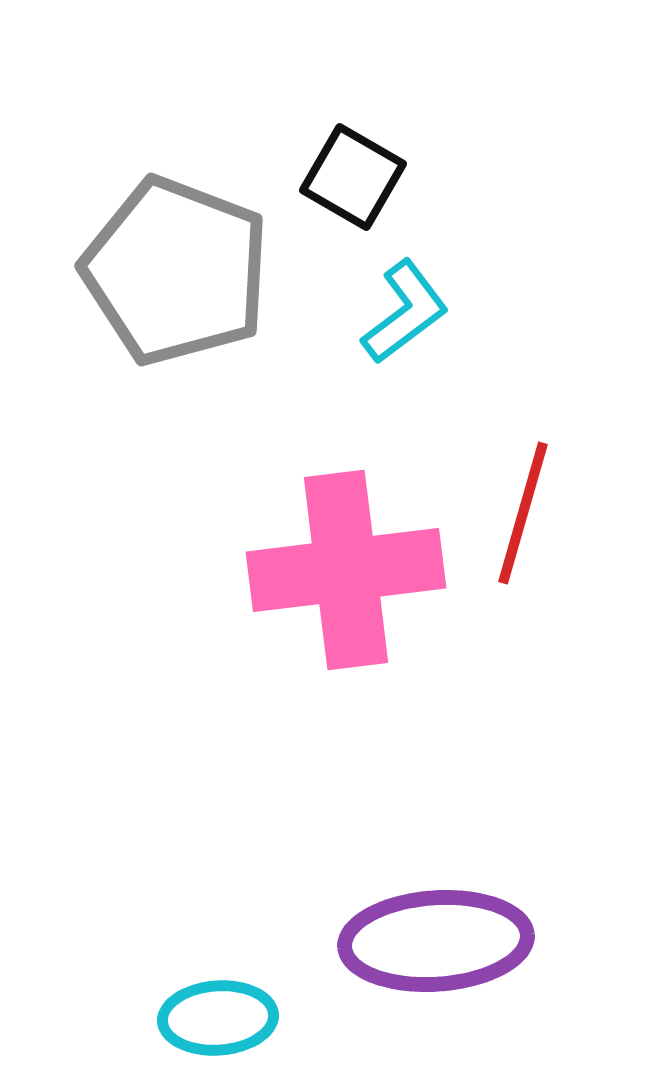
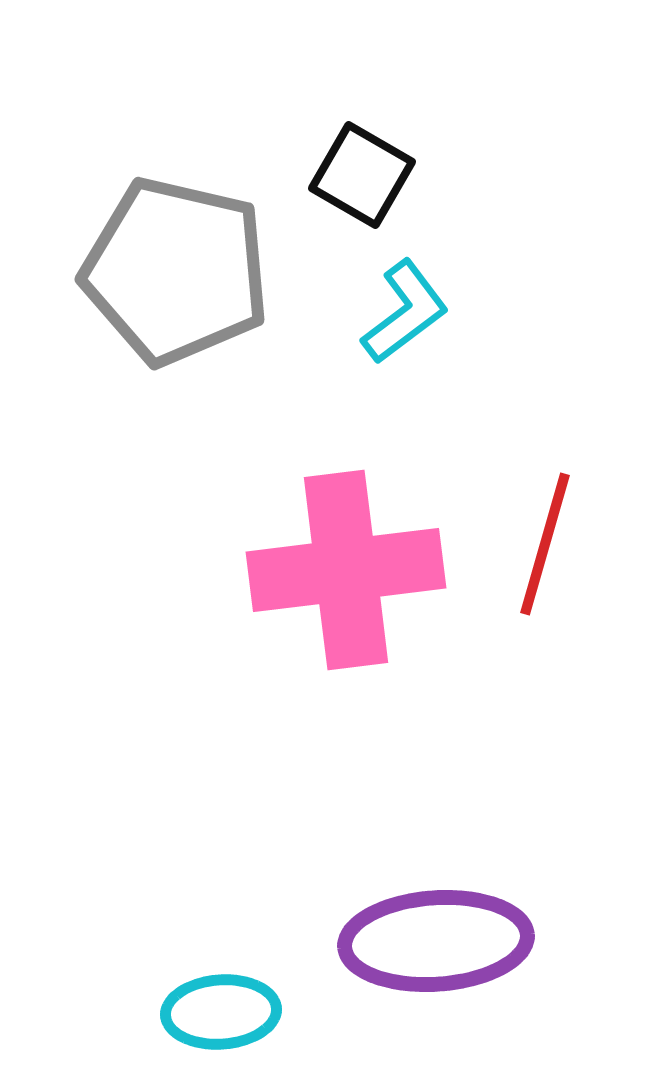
black square: moved 9 px right, 2 px up
gray pentagon: rotated 8 degrees counterclockwise
red line: moved 22 px right, 31 px down
cyan ellipse: moved 3 px right, 6 px up
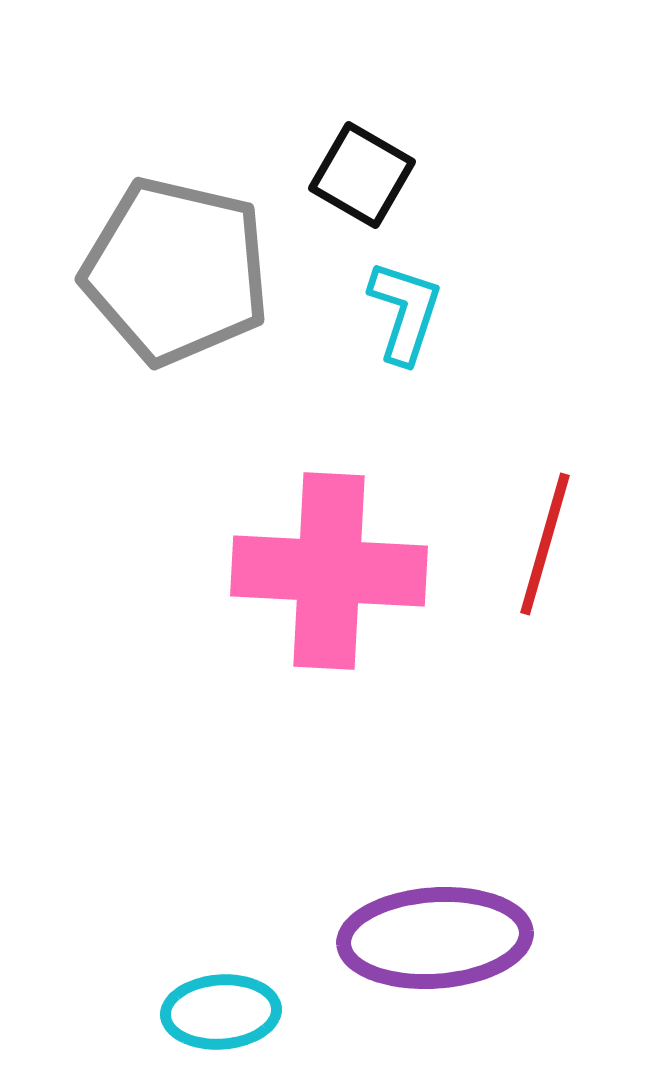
cyan L-shape: rotated 35 degrees counterclockwise
pink cross: moved 17 px left, 1 px down; rotated 10 degrees clockwise
purple ellipse: moved 1 px left, 3 px up
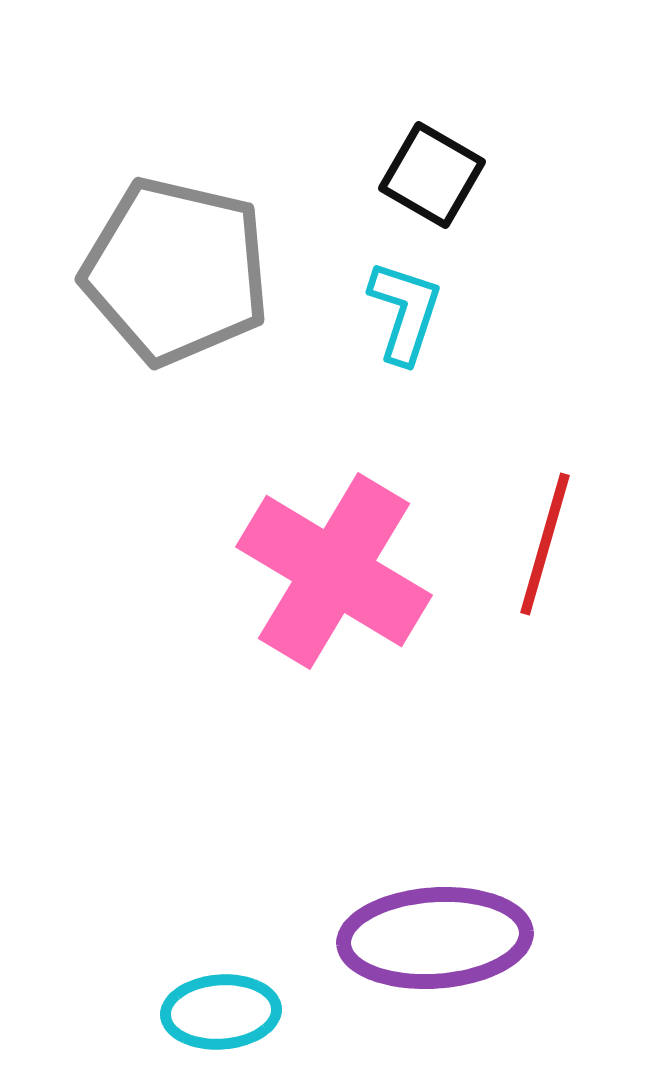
black square: moved 70 px right
pink cross: moved 5 px right; rotated 28 degrees clockwise
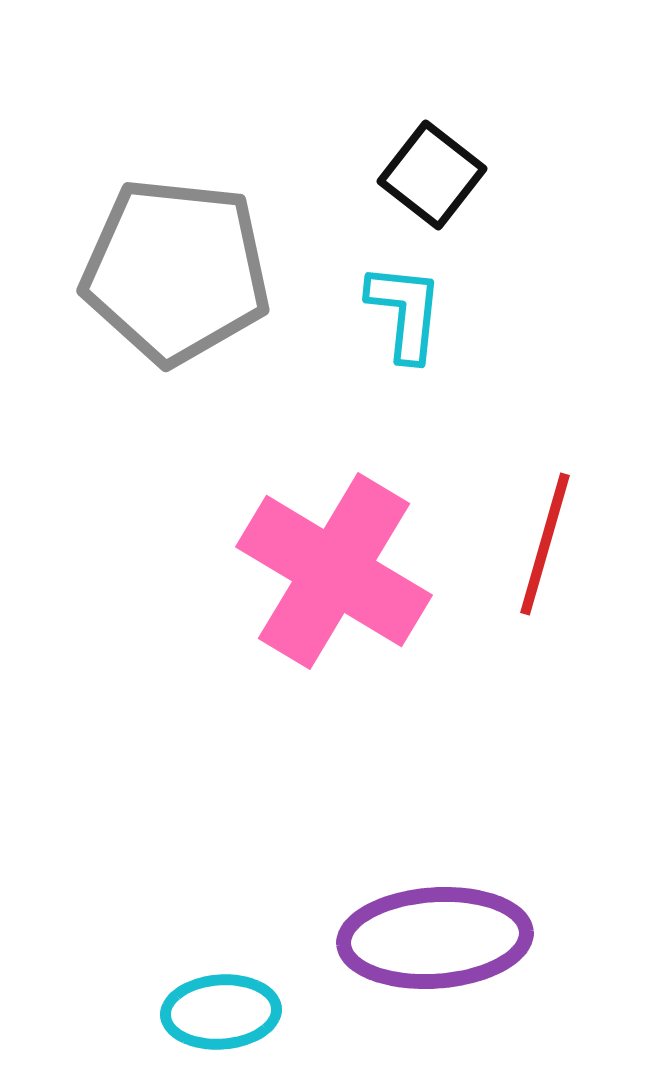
black square: rotated 8 degrees clockwise
gray pentagon: rotated 7 degrees counterclockwise
cyan L-shape: rotated 12 degrees counterclockwise
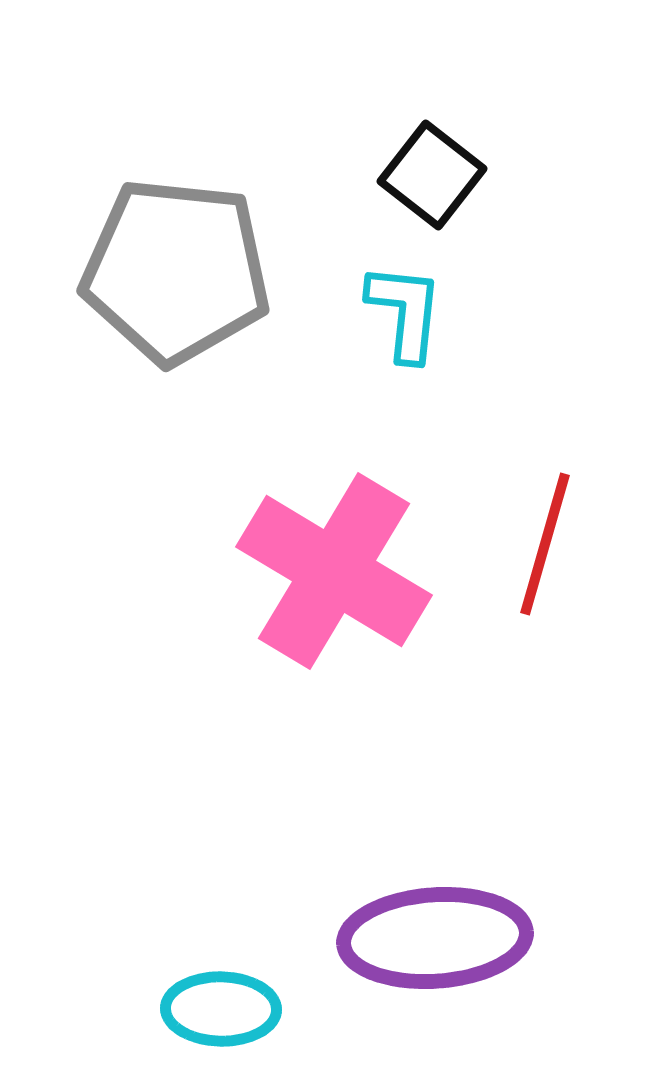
cyan ellipse: moved 3 px up; rotated 5 degrees clockwise
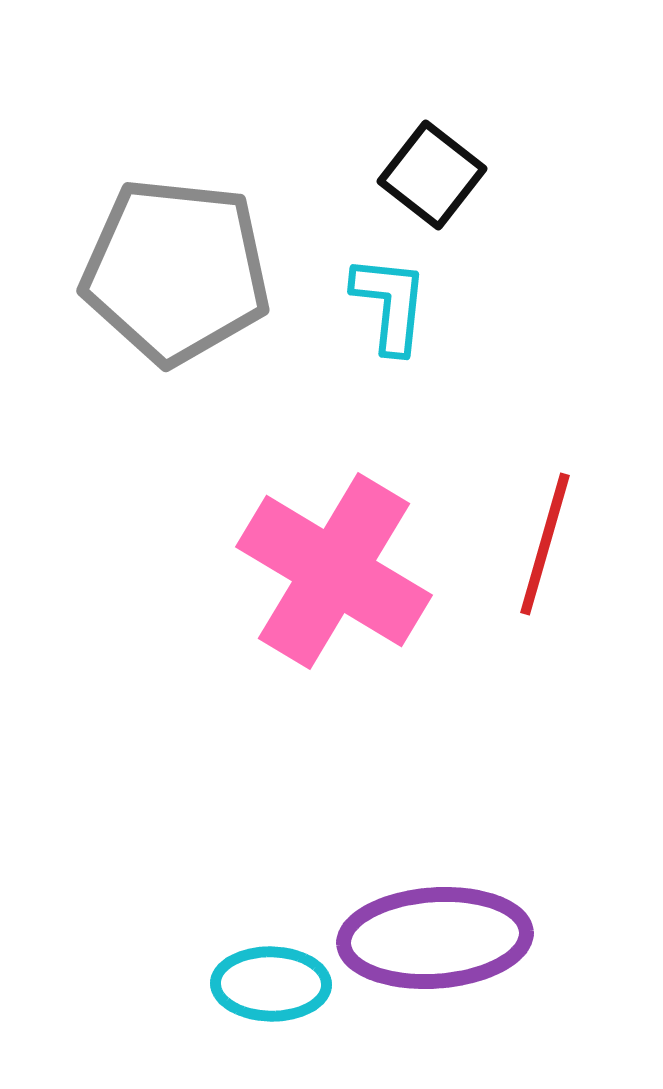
cyan L-shape: moved 15 px left, 8 px up
cyan ellipse: moved 50 px right, 25 px up
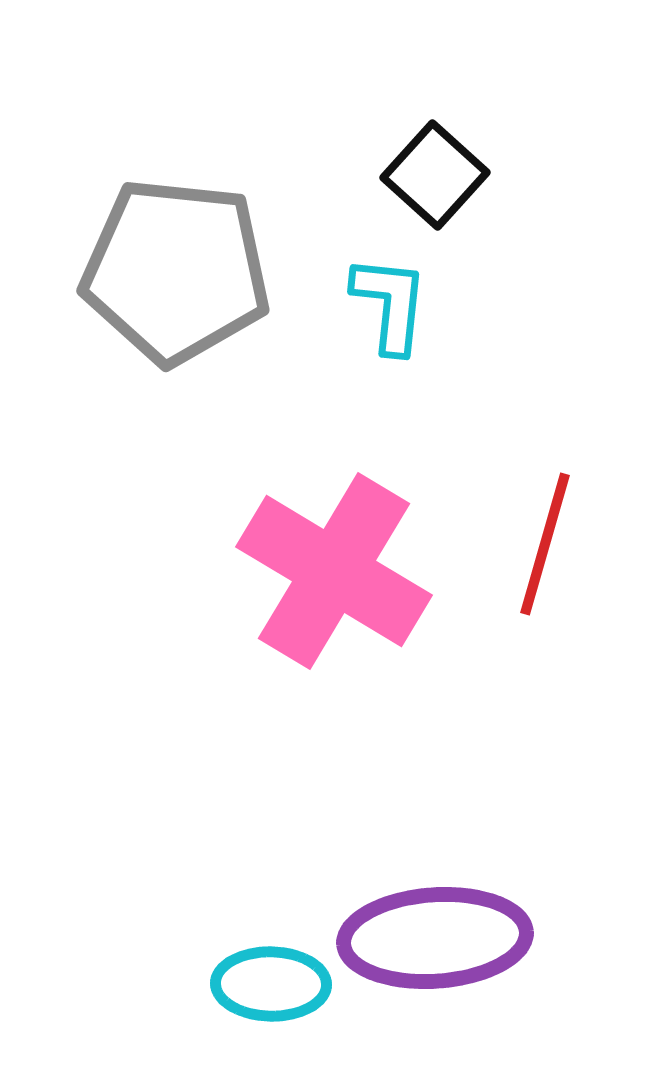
black square: moved 3 px right; rotated 4 degrees clockwise
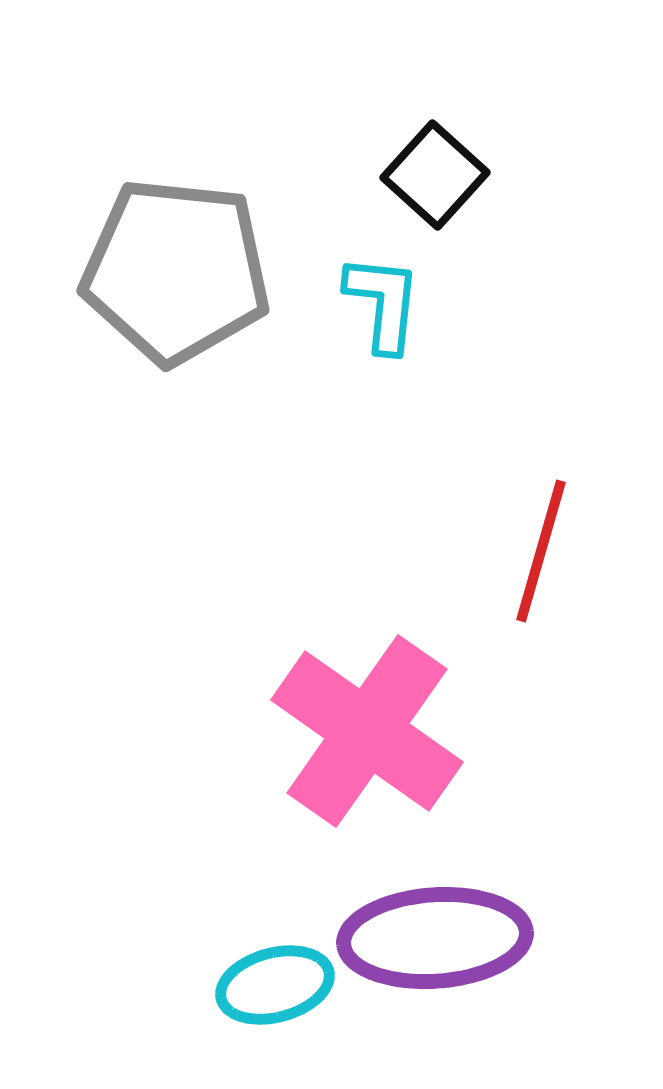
cyan L-shape: moved 7 px left, 1 px up
red line: moved 4 px left, 7 px down
pink cross: moved 33 px right, 160 px down; rotated 4 degrees clockwise
cyan ellipse: moved 4 px right, 1 px down; rotated 16 degrees counterclockwise
